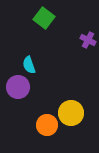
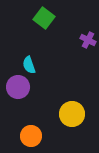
yellow circle: moved 1 px right, 1 px down
orange circle: moved 16 px left, 11 px down
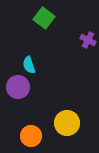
yellow circle: moved 5 px left, 9 px down
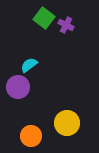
purple cross: moved 22 px left, 15 px up
cyan semicircle: rotated 72 degrees clockwise
